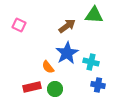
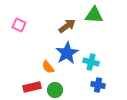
green circle: moved 1 px down
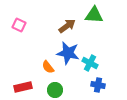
blue star: moved 1 px right; rotated 30 degrees counterclockwise
cyan cross: moved 1 px left, 1 px down; rotated 14 degrees clockwise
red rectangle: moved 9 px left
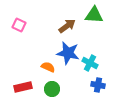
orange semicircle: rotated 152 degrees clockwise
green circle: moved 3 px left, 1 px up
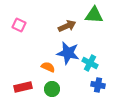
brown arrow: rotated 12 degrees clockwise
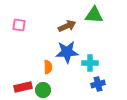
pink square: rotated 16 degrees counterclockwise
blue star: moved 1 px left, 1 px up; rotated 15 degrees counterclockwise
cyan cross: rotated 28 degrees counterclockwise
orange semicircle: rotated 64 degrees clockwise
blue cross: moved 1 px up; rotated 24 degrees counterclockwise
green circle: moved 9 px left, 1 px down
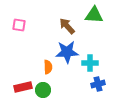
brown arrow: rotated 108 degrees counterclockwise
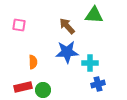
orange semicircle: moved 15 px left, 5 px up
